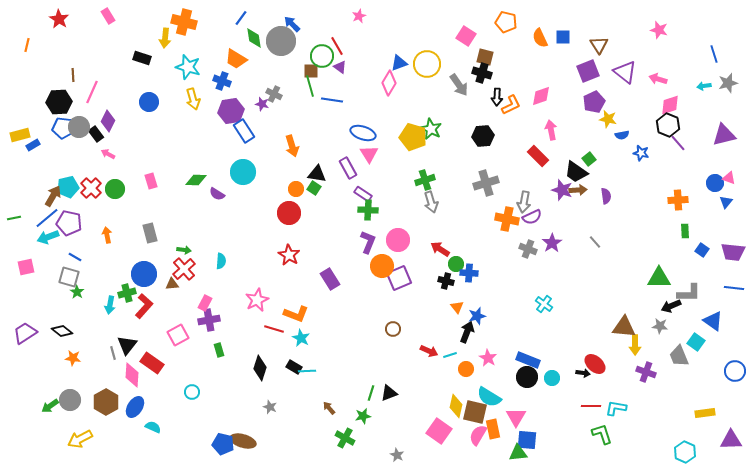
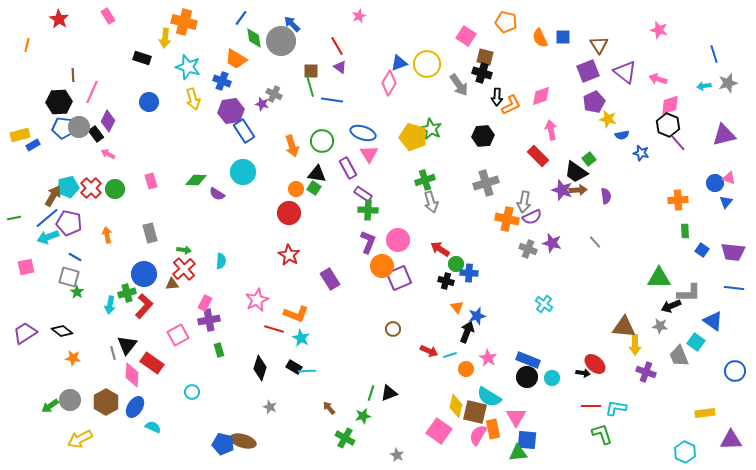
green circle at (322, 56): moved 85 px down
purple star at (552, 243): rotated 24 degrees counterclockwise
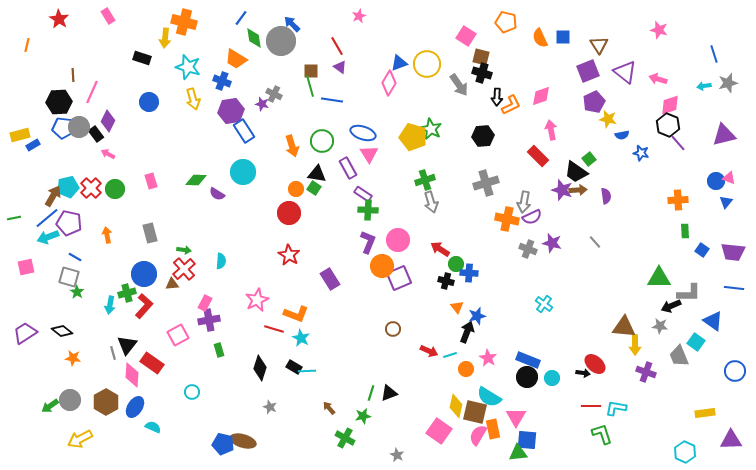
brown square at (485, 57): moved 4 px left
blue circle at (715, 183): moved 1 px right, 2 px up
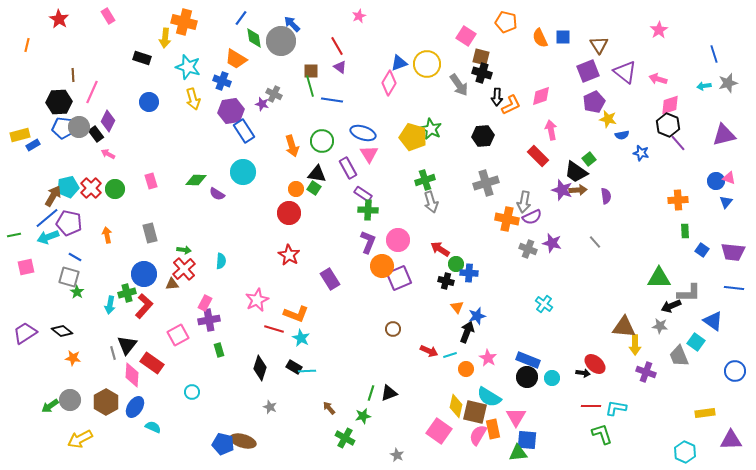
pink star at (659, 30): rotated 24 degrees clockwise
green line at (14, 218): moved 17 px down
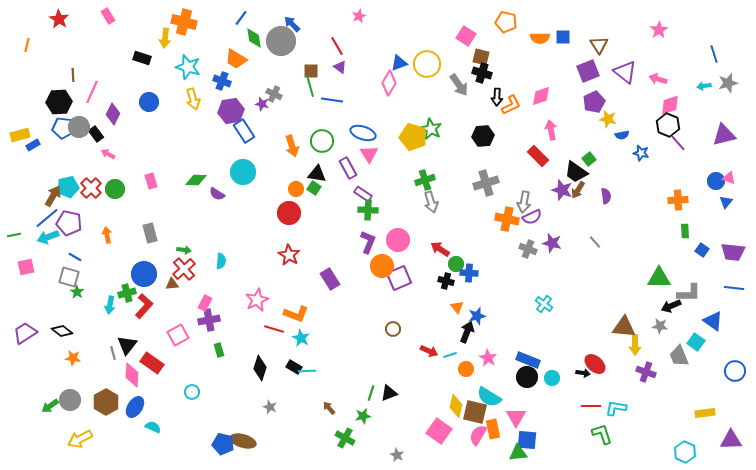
orange semicircle at (540, 38): rotated 66 degrees counterclockwise
purple diamond at (108, 121): moved 5 px right, 7 px up
brown arrow at (578, 190): rotated 126 degrees clockwise
